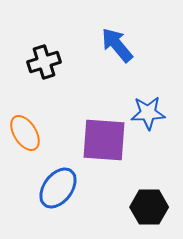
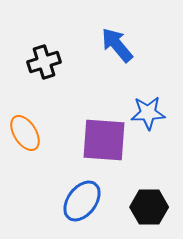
blue ellipse: moved 24 px right, 13 px down
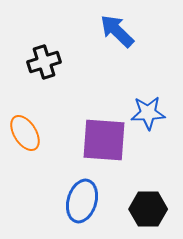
blue arrow: moved 14 px up; rotated 6 degrees counterclockwise
blue ellipse: rotated 21 degrees counterclockwise
black hexagon: moved 1 px left, 2 px down
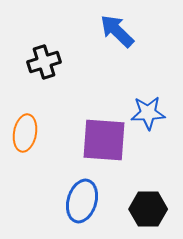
orange ellipse: rotated 42 degrees clockwise
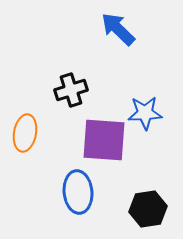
blue arrow: moved 1 px right, 2 px up
black cross: moved 27 px right, 28 px down
blue star: moved 3 px left
blue ellipse: moved 4 px left, 9 px up; rotated 21 degrees counterclockwise
black hexagon: rotated 9 degrees counterclockwise
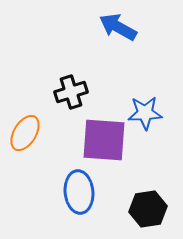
blue arrow: moved 2 px up; rotated 15 degrees counterclockwise
black cross: moved 2 px down
orange ellipse: rotated 21 degrees clockwise
blue ellipse: moved 1 px right
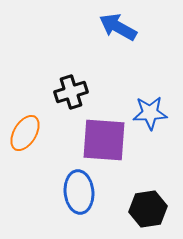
blue star: moved 5 px right
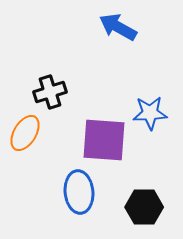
black cross: moved 21 px left
black hexagon: moved 4 px left, 2 px up; rotated 9 degrees clockwise
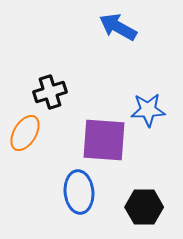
blue star: moved 2 px left, 3 px up
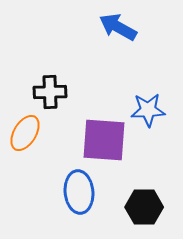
black cross: rotated 16 degrees clockwise
